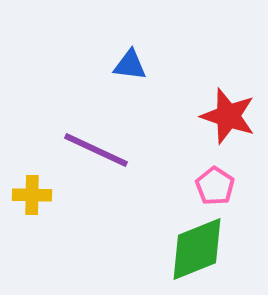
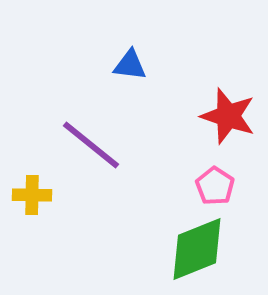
purple line: moved 5 px left, 5 px up; rotated 14 degrees clockwise
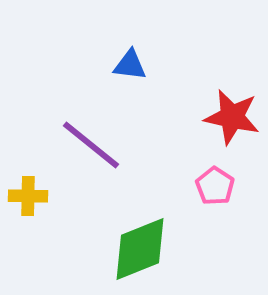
red star: moved 4 px right, 1 px down; rotated 6 degrees counterclockwise
yellow cross: moved 4 px left, 1 px down
green diamond: moved 57 px left
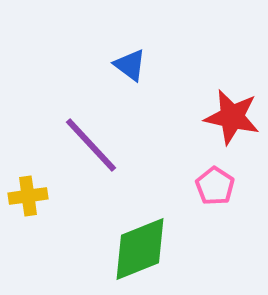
blue triangle: rotated 30 degrees clockwise
purple line: rotated 8 degrees clockwise
yellow cross: rotated 9 degrees counterclockwise
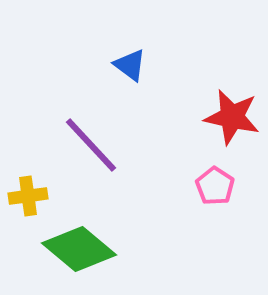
green diamond: moved 61 px left; rotated 62 degrees clockwise
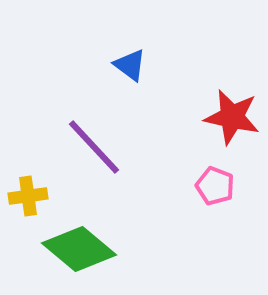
purple line: moved 3 px right, 2 px down
pink pentagon: rotated 12 degrees counterclockwise
